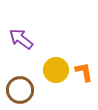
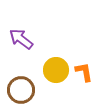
brown circle: moved 1 px right
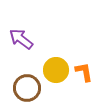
brown circle: moved 6 px right, 2 px up
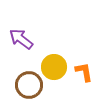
yellow circle: moved 2 px left, 3 px up
brown circle: moved 2 px right, 3 px up
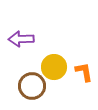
purple arrow: rotated 40 degrees counterclockwise
brown circle: moved 3 px right, 1 px down
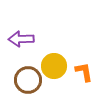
yellow circle: moved 1 px up
brown circle: moved 4 px left, 6 px up
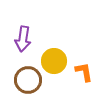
purple arrow: moved 2 px right; rotated 80 degrees counterclockwise
yellow circle: moved 5 px up
